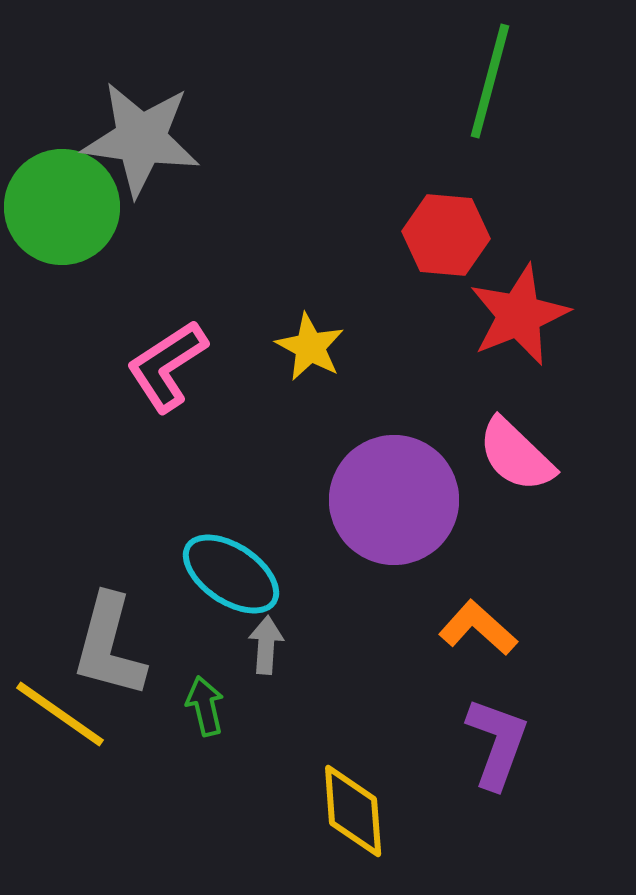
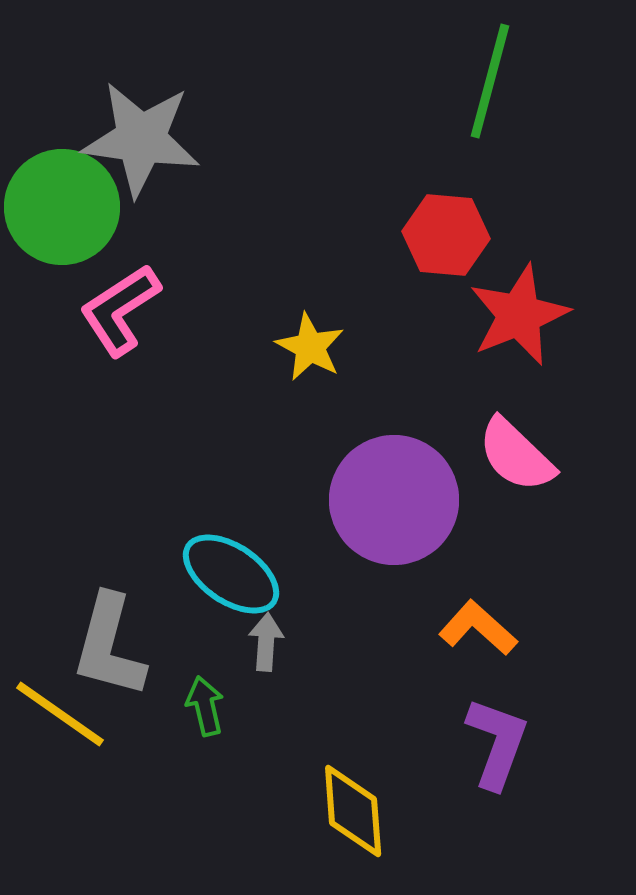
pink L-shape: moved 47 px left, 56 px up
gray arrow: moved 3 px up
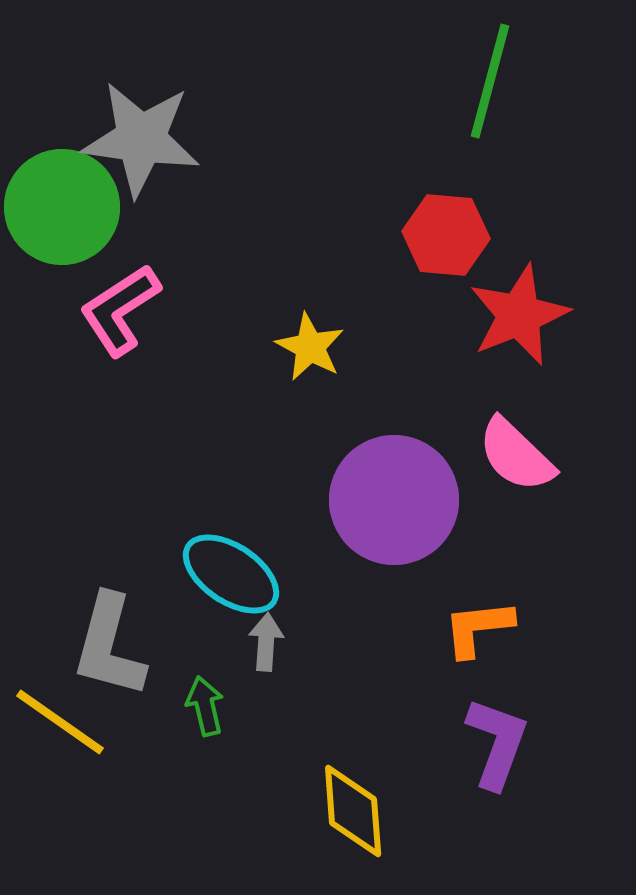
orange L-shape: rotated 48 degrees counterclockwise
yellow line: moved 8 px down
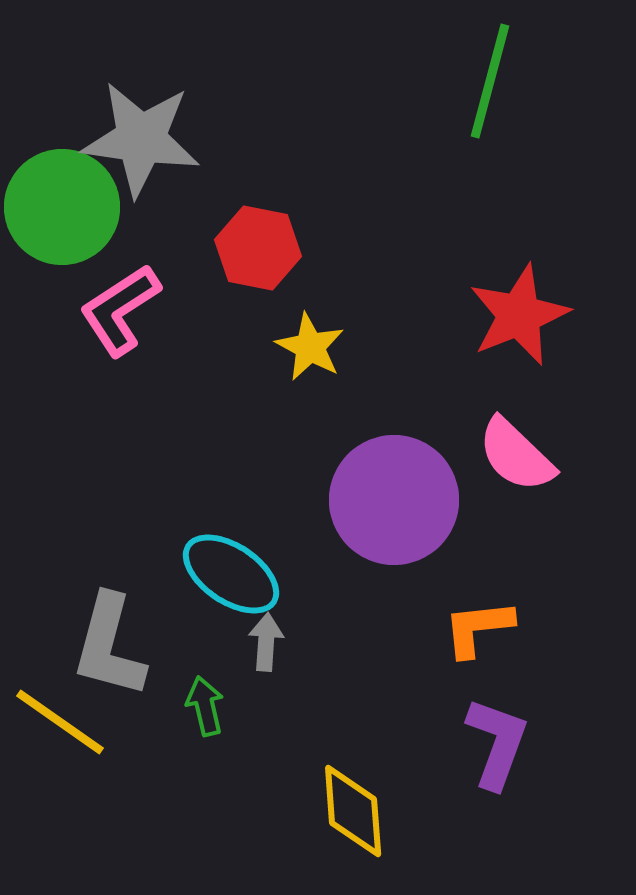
red hexagon: moved 188 px left, 13 px down; rotated 6 degrees clockwise
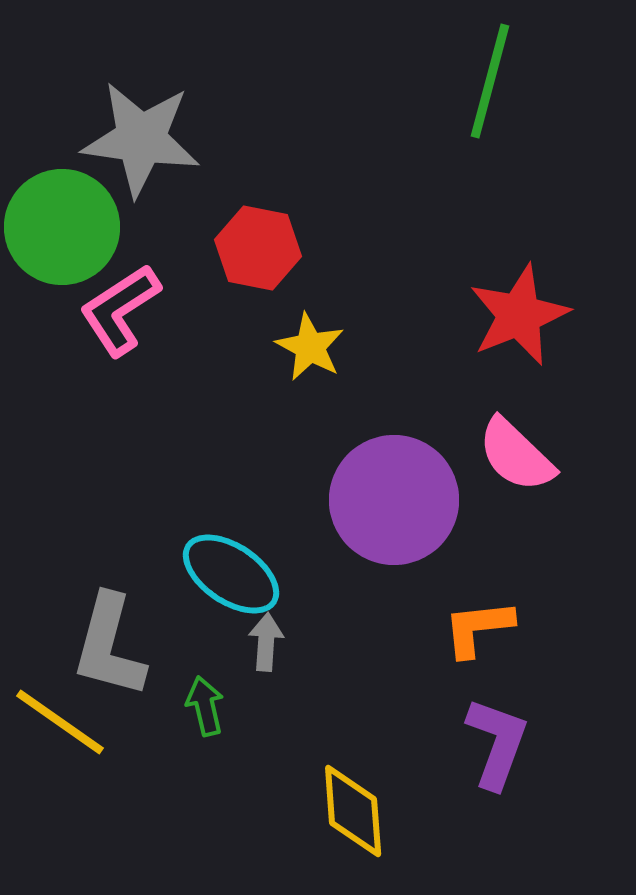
green circle: moved 20 px down
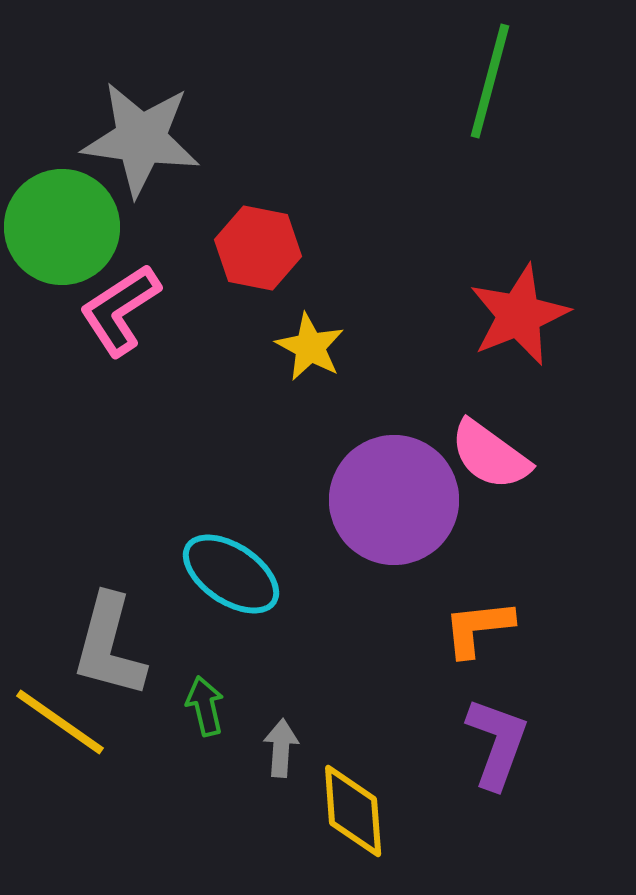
pink semicircle: moved 26 px left; rotated 8 degrees counterclockwise
gray arrow: moved 15 px right, 106 px down
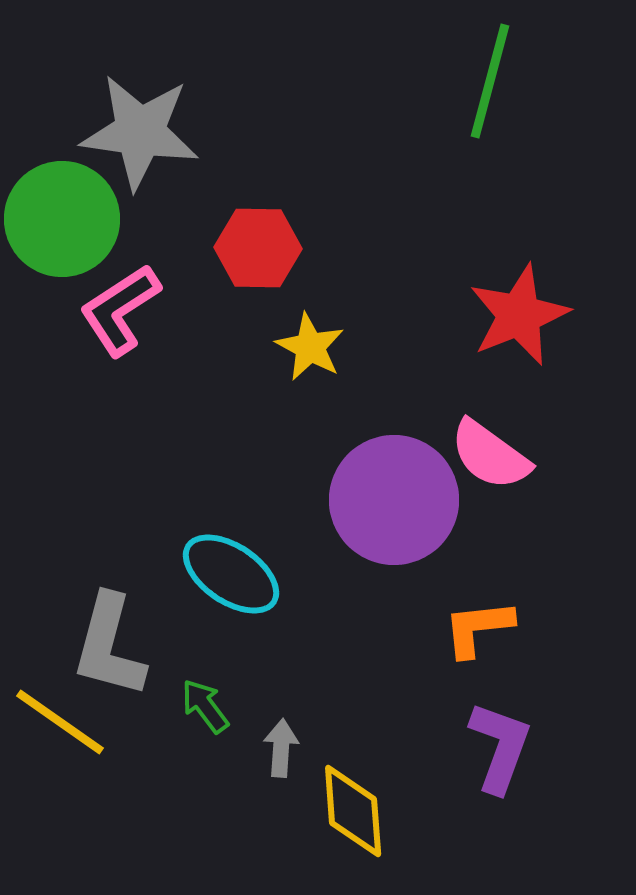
gray star: moved 1 px left, 7 px up
green circle: moved 8 px up
red hexagon: rotated 10 degrees counterclockwise
green arrow: rotated 24 degrees counterclockwise
purple L-shape: moved 3 px right, 4 px down
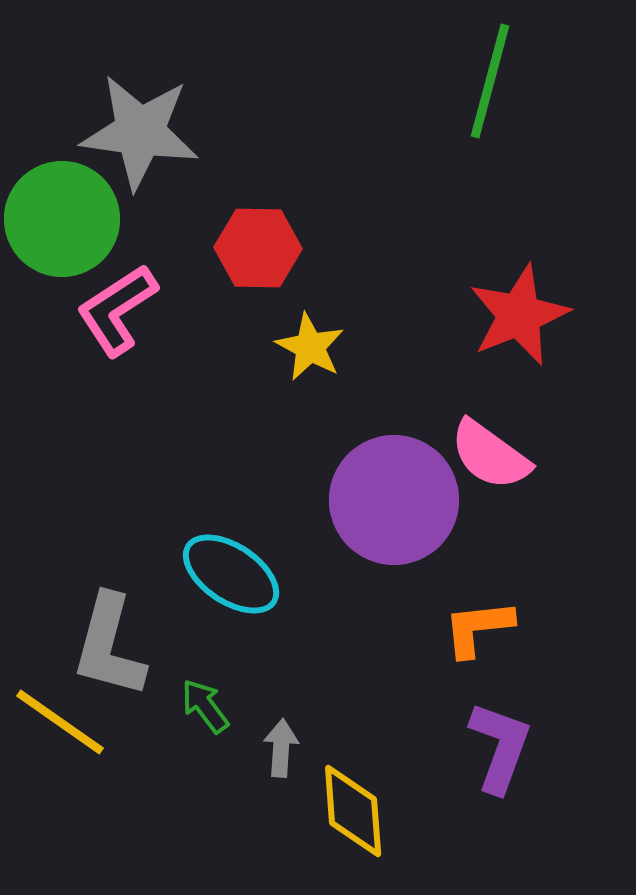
pink L-shape: moved 3 px left
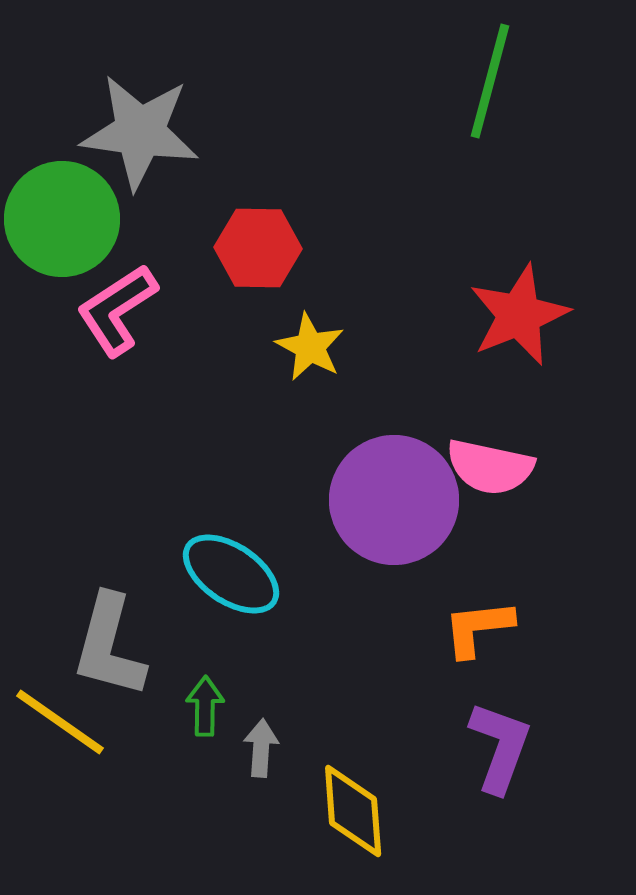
pink semicircle: moved 12 px down; rotated 24 degrees counterclockwise
green arrow: rotated 38 degrees clockwise
gray arrow: moved 20 px left
